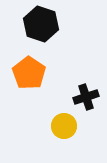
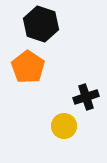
orange pentagon: moved 1 px left, 6 px up
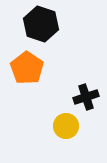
orange pentagon: moved 1 px left, 1 px down
yellow circle: moved 2 px right
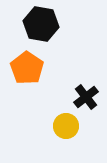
black hexagon: rotated 8 degrees counterclockwise
black cross: rotated 20 degrees counterclockwise
